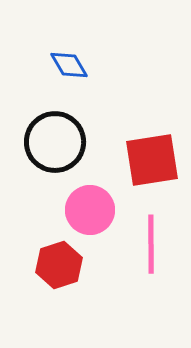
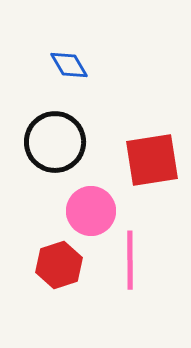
pink circle: moved 1 px right, 1 px down
pink line: moved 21 px left, 16 px down
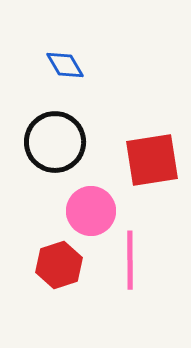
blue diamond: moved 4 px left
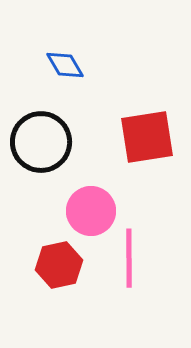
black circle: moved 14 px left
red square: moved 5 px left, 23 px up
pink line: moved 1 px left, 2 px up
red hexagon: rotated 6 degrees clockwise
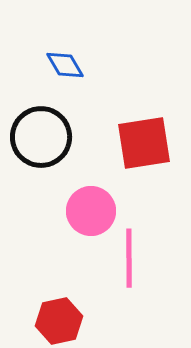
red square: moved 3 px left, 6 px down
black circle: moved 5 px up
red hexagon: moved 56 px down
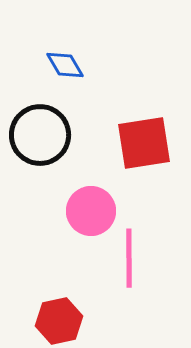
black circle: moved 1 px left, 2 px up
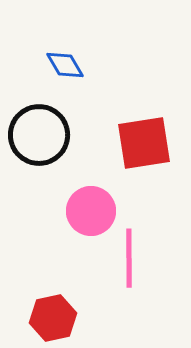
black circle: moved 1 px left
red hexagon: moved 6 px left, 3 px up
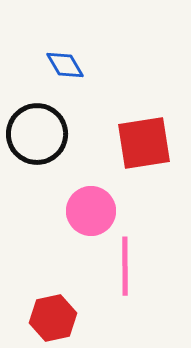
black circle: moved 2 px left, 1 px up
pink line: moved 4 px left, 8 px down
